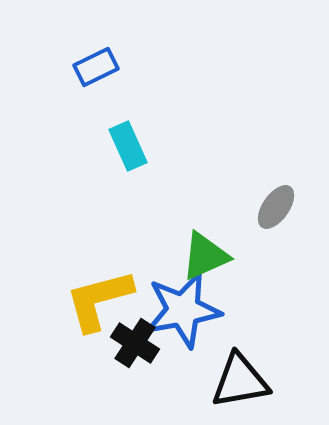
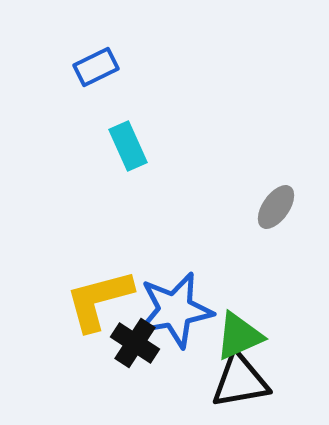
green triangle: moved 34 px right, 80 px down
blue star: moved 8 px left
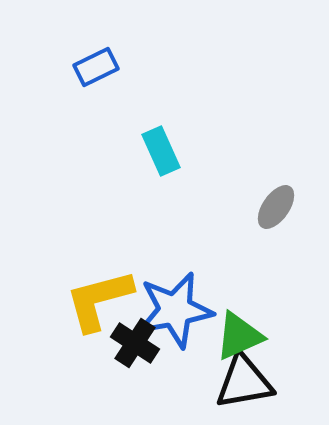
cyan rectangle: moved 33 px right, 5 px down
black triangle: moved 4 px right, 1 px down
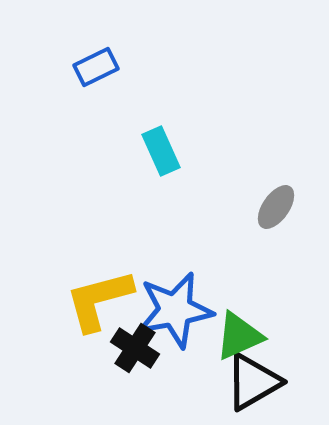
black cross: moved 5 px down
black triangle: moved 9 px right; rotated 20 degrees counterclockwise
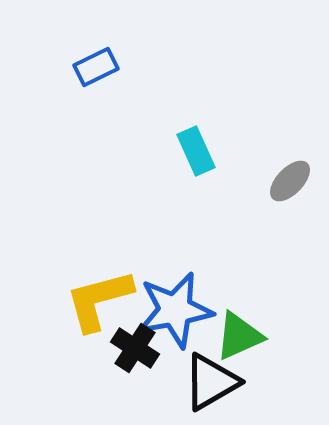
cyan rectangle: moved 35 px right
gray ellipse: moved 14 px right, 26 px up; rotated 9 degrees clockwise
black triangle: moved 42 px left
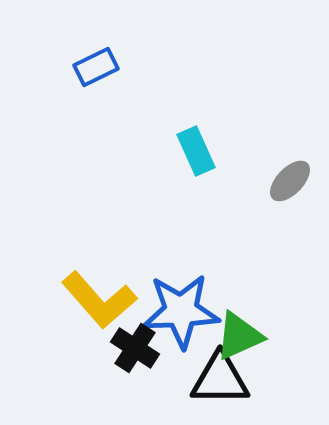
yellow L-shape: rotated 116 degrees counterclockwise
blue star: moved 6 px right, 1 px down; rotated 8 degrees clockwise
black triangle: moved 9 px right, 3 px up; rotated 30 degrees clockwise
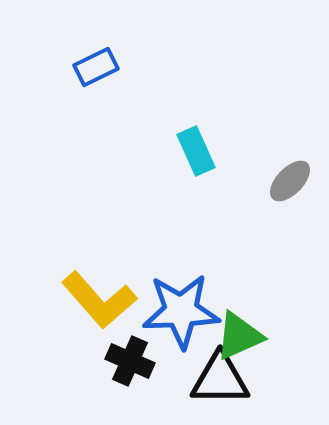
black cross: moved 5 px left, 13 px down; rotated 9 degrees counterclockwise
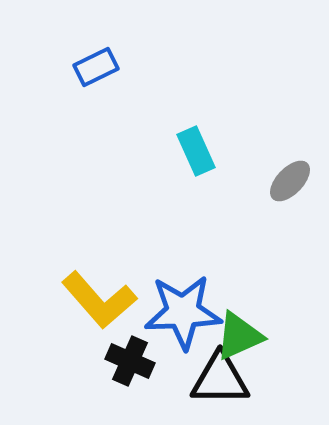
blue star: moved 2 px right, 1 px down
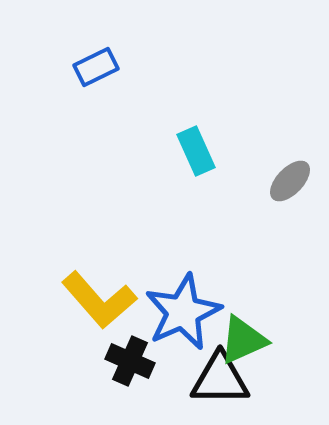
blue star: rotated 22 degrees counterclockwise
green triangle: moved 4 px right, 4 px down
